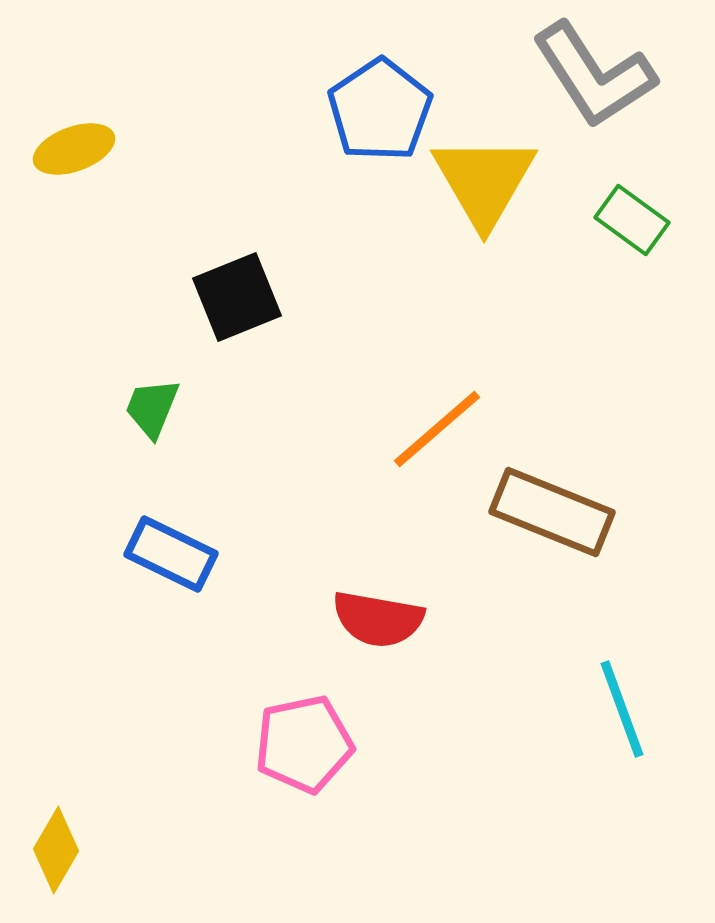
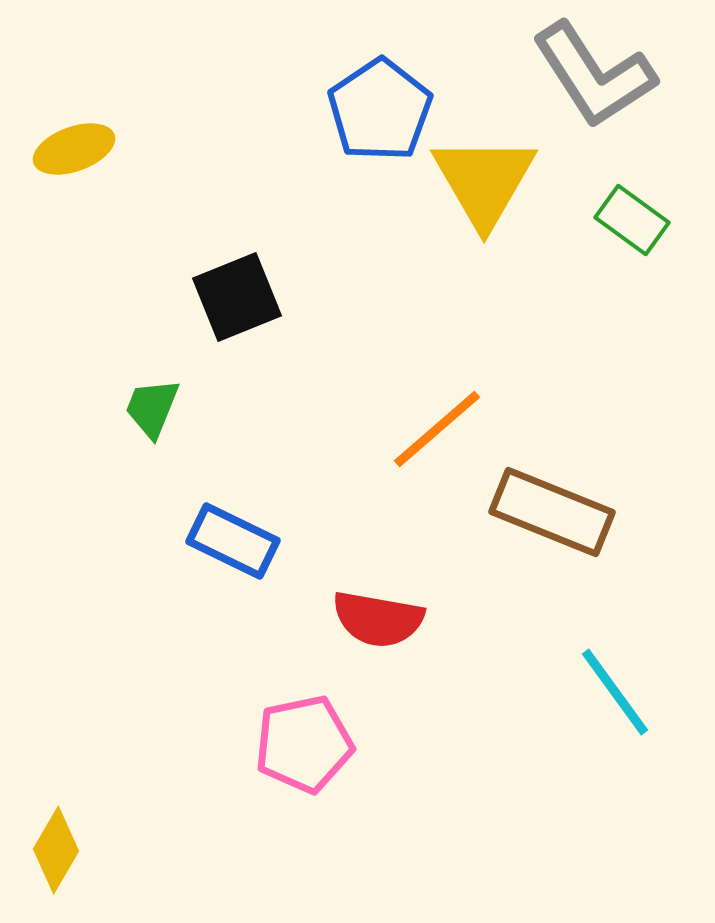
blue rectangle: moved 62 px right, 13 px up
cyan line: moved 7 px left, 17 px up; rotated 16 degrees counterclockwise
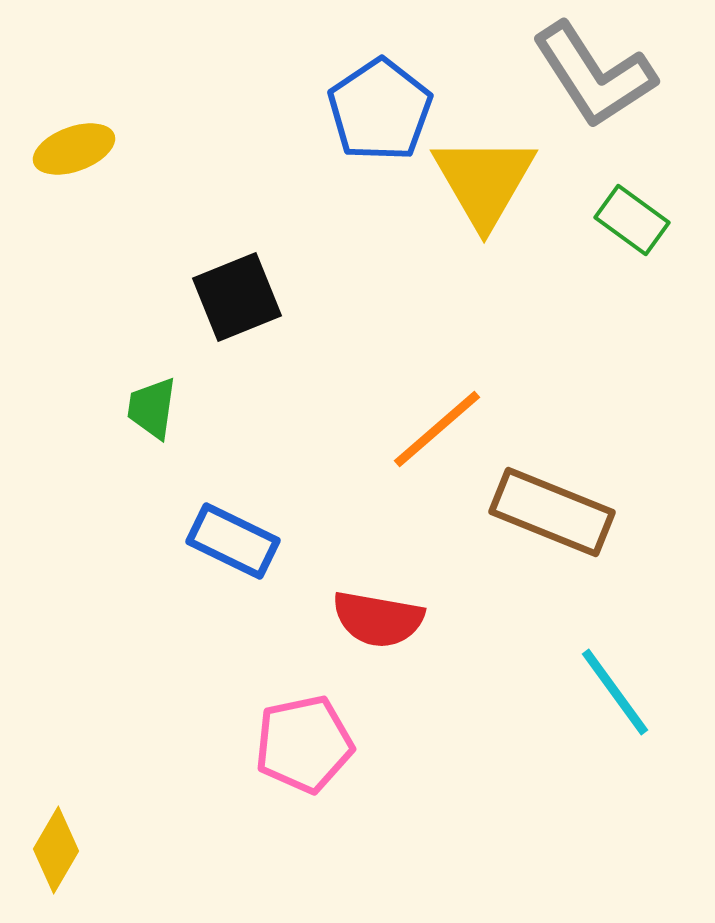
green trapezoid: rotated 14 degrees counterclockwise
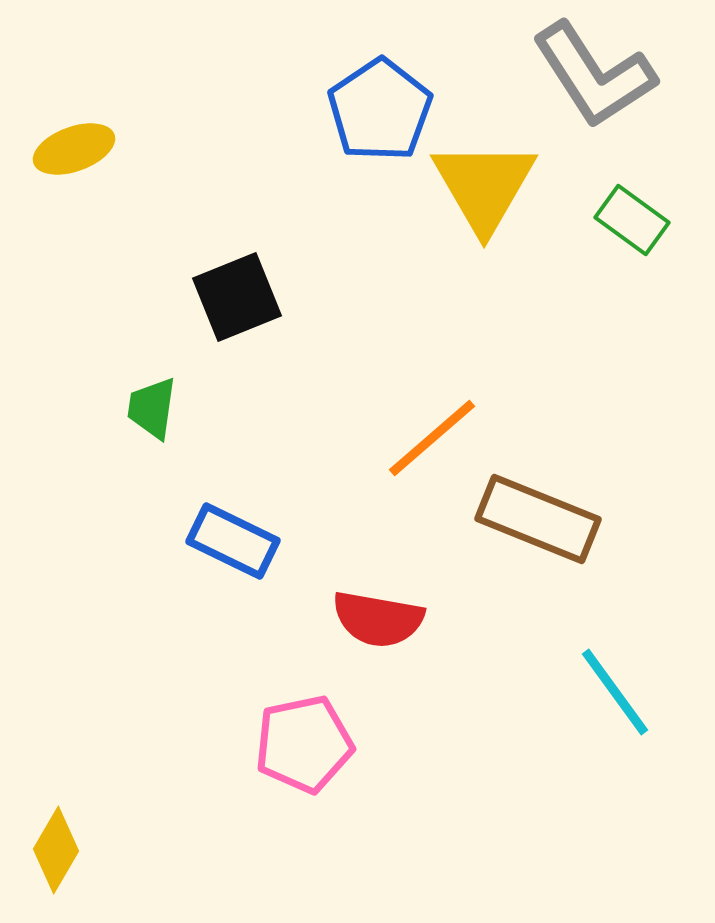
yellow triangle: moved 5 px down
orange line: moved 5 px left, 9 px down
brown rectangle: moved 14 px left, 7 px down
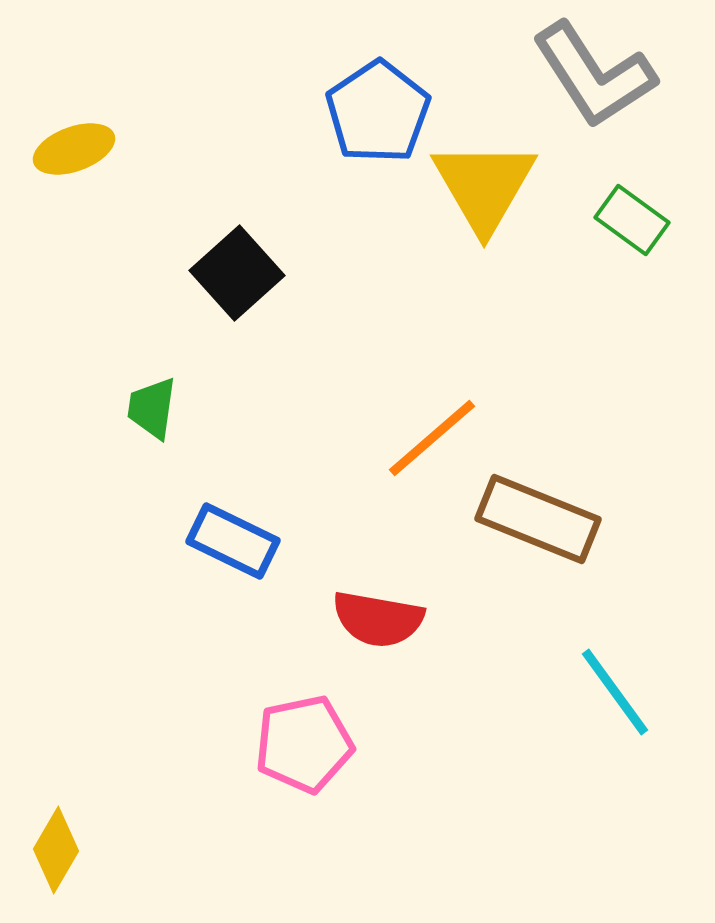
blue pentagon: moved 2 px left, 2 px down
black square: moved 24 px up; rotated 20 degrees counterclockwise
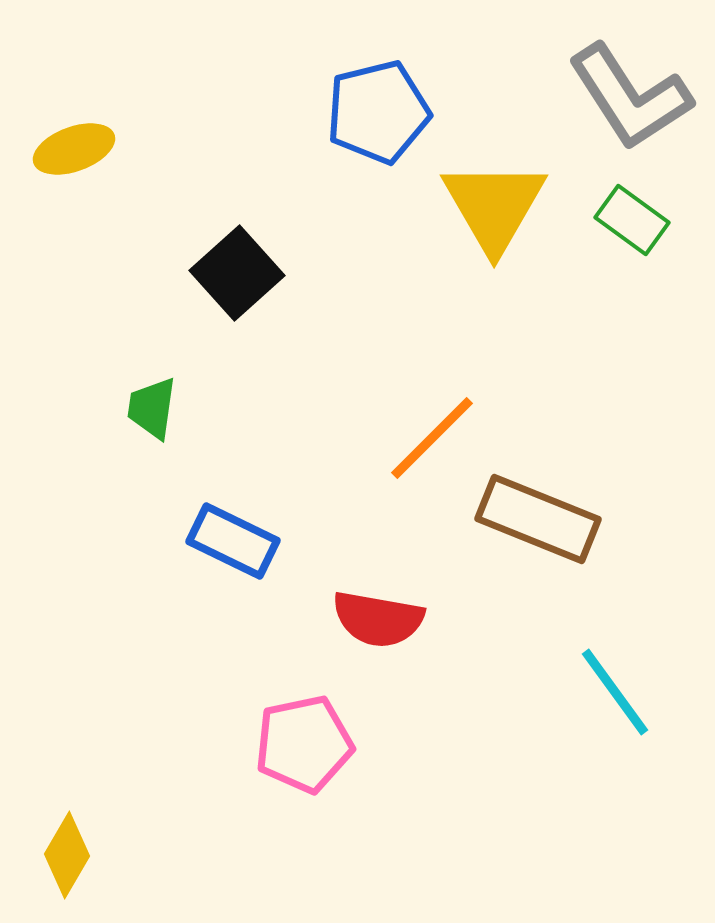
gray L-shape: moved 36 px right, 22 px down
blue pentagon: rotated 20 degrees clockwise
yellow triangle: moved 10 px right, 20 px down
orange line: rotated 4 degrees counterclockwise
yellow diamond: moved 11 px right, 5 px down
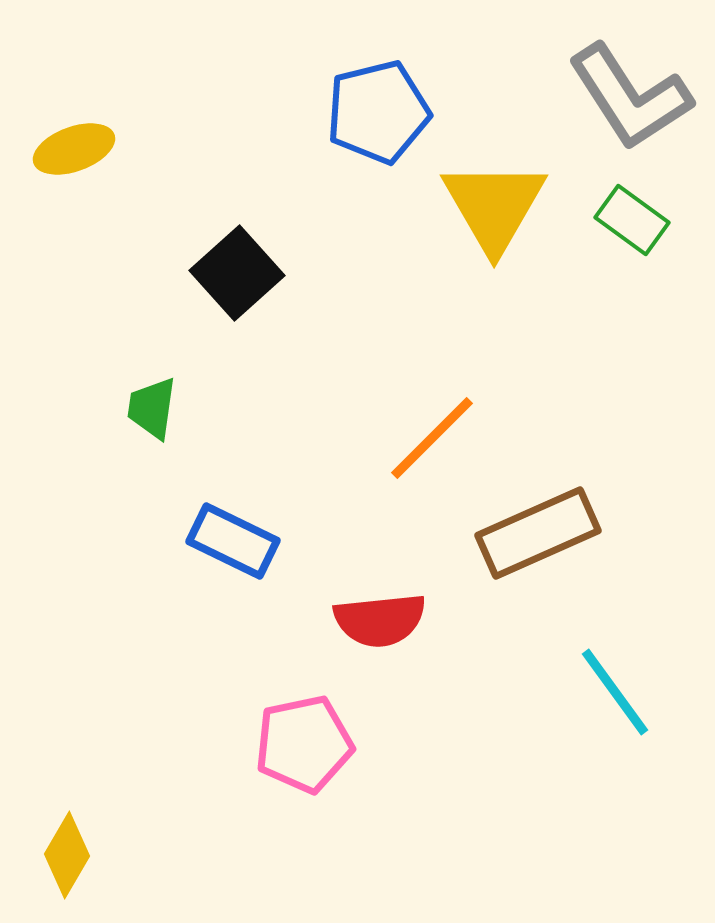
brown rectangle: moved 14 px down; rotated 46 degrees counterclockwise
red semicircle: moved 2 px right, 1 px down; rotated 16 degrees counterclockwise
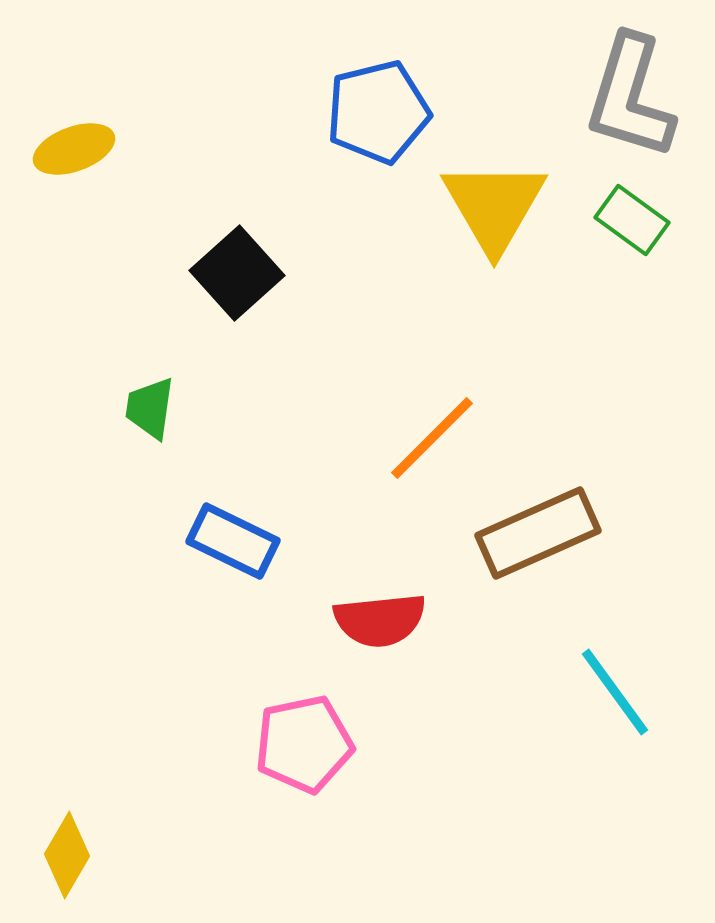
gray L-shape: rotated 50 degrees clockwise
green trapezoid: moved 2 px left
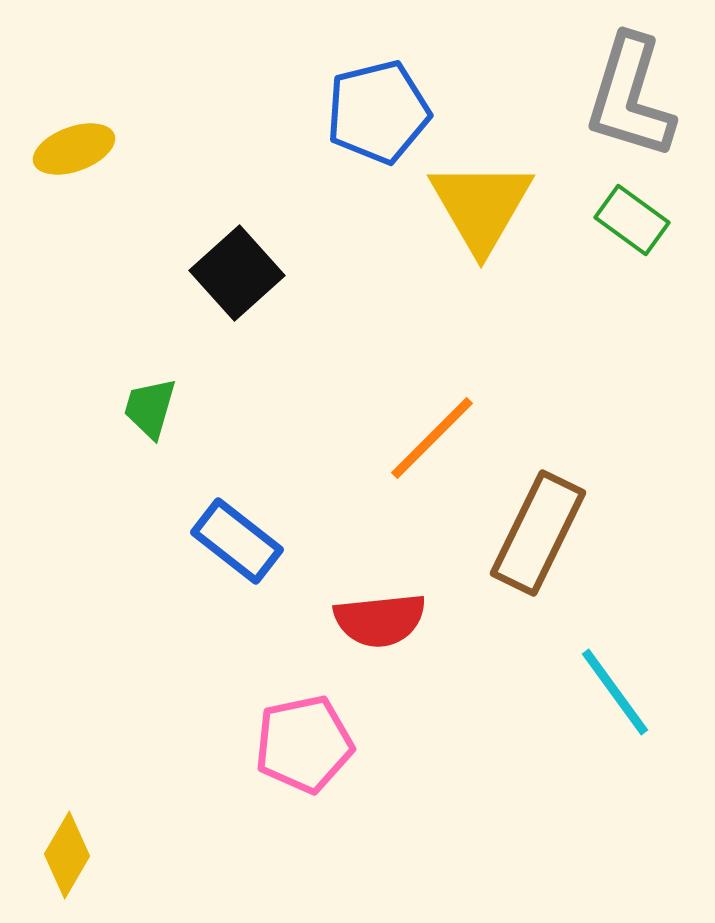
yellow triangle: moved 13 px left
green trapezoid: rotated 8 degrees clockwise
brown rectangle: rotated 40 degrees counterclockwise
blue rectangle: moved 4 px right; rotated 12 degrees clockwise
